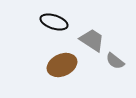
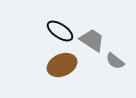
black ellipse: moved 6 px right, 9 px down; rotated 16 degrees clockwise
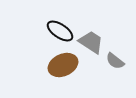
gray trapezoid: moved 1 px left, 2 px down
brown ellipse: moved 1 px right
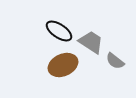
black ellipse: moved 1 px left
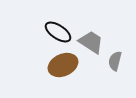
black ellipse: moved 1 px left, 1 px down
gray semicircle: rotated 66 degrees clockwise
